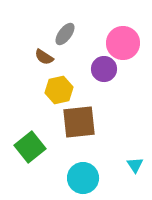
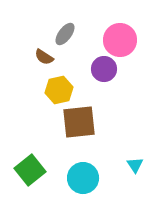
pink circle: moved 3 px left, 3 px up
green square: moved 23 px down
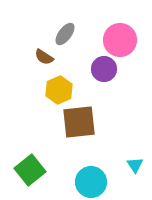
yellow hexagon: rotated 12 degrees counterclockwise
cyan circle: moved 8 px right, 4 px down
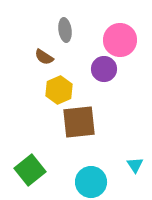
gray ellipse: moved 4 px up; rotated 45 degrees counterclockwise
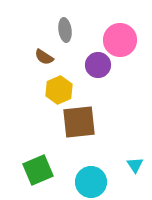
purple circle: moved 6 px left, 4 px up
green square: moved 8 px right; rotated 16 degrees clockwise
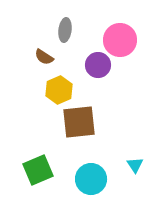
gray ellipse: rotated 15 degrees clockwise
cyan circle: moved 3 px up
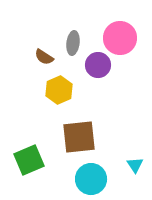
gray ellipse: moved 8 px right, 13 px down
pink circle: moved 2 px up
brown square: moved 15 px down
green square: moved 9 px left, 10 px up
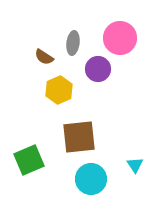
purple circle: moved 4 px down
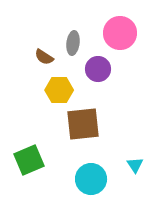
pink circle: moved 5 px up
yellow hexagon: rotated 24 degrees clockwise
brown square: moved 4 px right, 13 px up
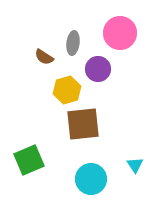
yellow hexagon: moved 8 px right; rotated 16 degrees counterclockwise
